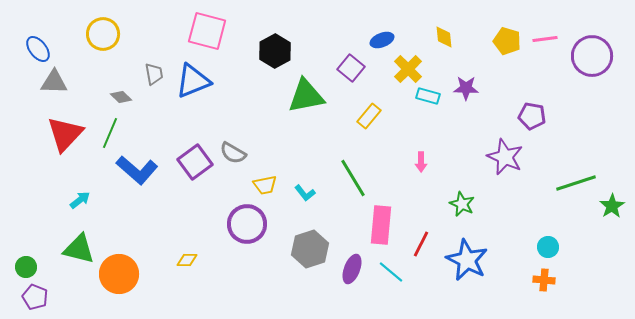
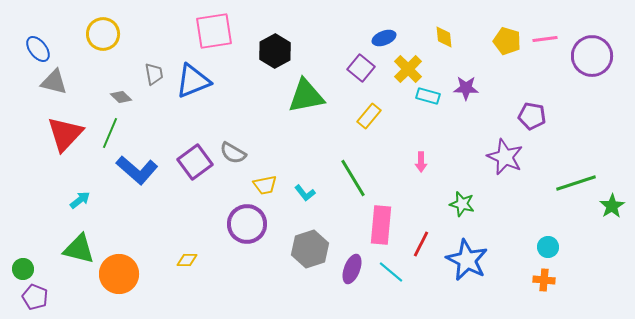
pink square at (207, 31): moved 7 px right; rotated 24 degrees counterclockwise
blue ellipse at (382, 40): moved 2 px right, 2 px up
purple square at (351, 68): moved 10 px right
gray triangle at (54, 82): rotated 12 degrees clockwise
green star at (462, 204): rotated 10 degrees counterclockwise
green circle at (26, 267): moved 3 px left, 2 px down
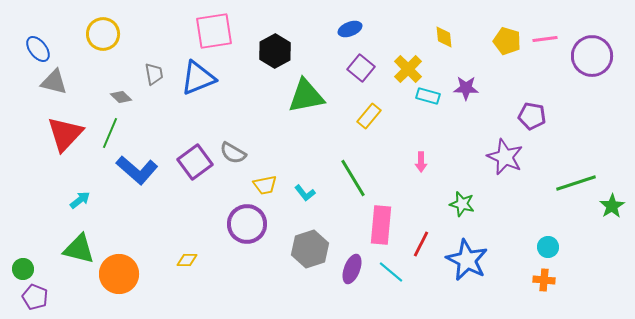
blue ellipse at (384, 38): moved 34 px left, 9 px up
blue triangle at (193, 81): moved 5 px right, 3 px up
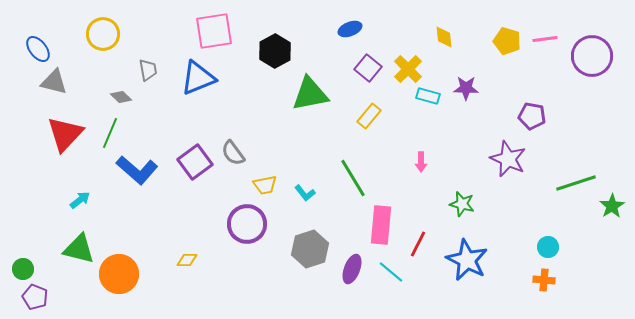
purple square at (361, 68): moved 7 px right
gray trapezoid at (154, 74): moved 6 px left, 4 px up
green triangle at (306, 96): moved 4 px right, 2 px up
gray semicircle at (233, 153): rotated 24 degrees clockwise
purple star at (505, 157): moved 3 px right, 2 px down
red line at (421, 244): moved 3 px left
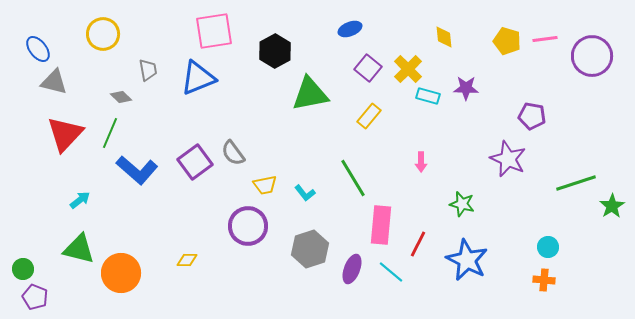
purple circle at (247, 224): moved 1 px right, 2 px down
orange circle at (119, 274): moved 2 px right, 1 px up
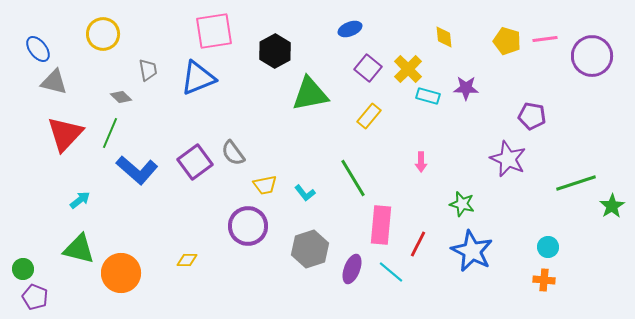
blue star at (467, 260): moved 5 px right, 9 px up
